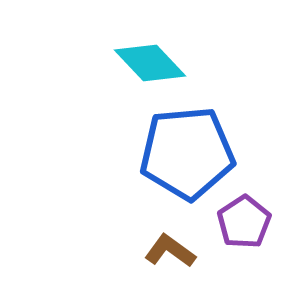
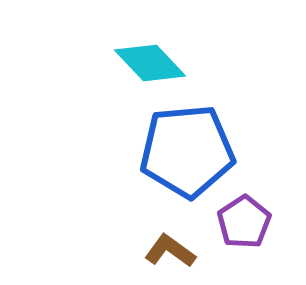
blue pentagon: moved 2 px up
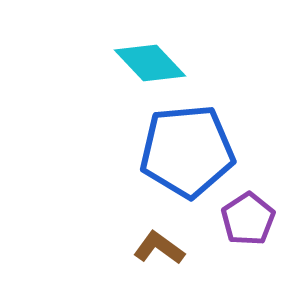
purple pentagon: moved 4 px right, 3 px up
brown L-shape: moved 11 px left, 3 px up
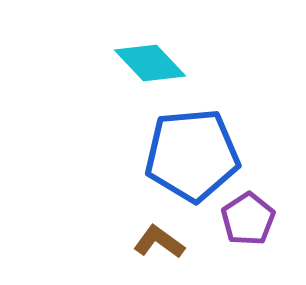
blue pentagon: moved 5 px right, 4 px down
brown L-shape: moved 6 px up
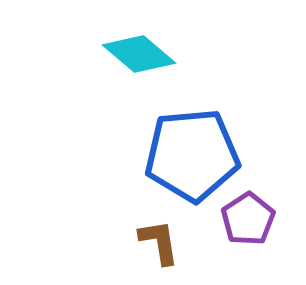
cyan diamond: moved 11 px left, 9 px up; rotated 6 degrees counterclockwise
brown L-shape: rotated 45 degrees clockwise
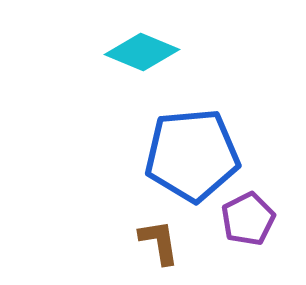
cyan diamond: moved 3 px right, 2 px up; rotated 18 degrees counterclockwise
purple pentagon: rotated 6 degrees clockwise
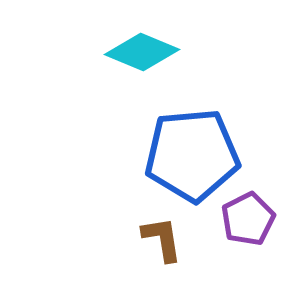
brown L-shape: moved 3 px right, 3 px up
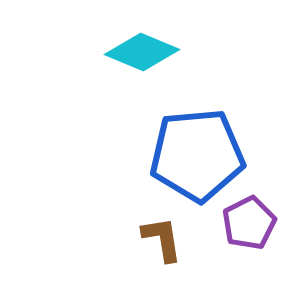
blue pentagon: moved 5 px right
purple pentagon: moved 1 px right, 4 px down
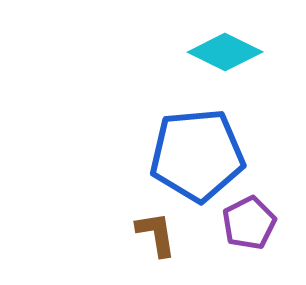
cyan diamond: moved 83 px right; rotated 4 degrees clockwise
brown L-shape: moved 6 px left, 5 px up
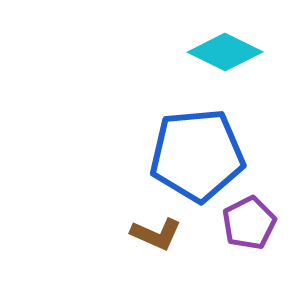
brown L-shape: rotated 123 degrees clockwise
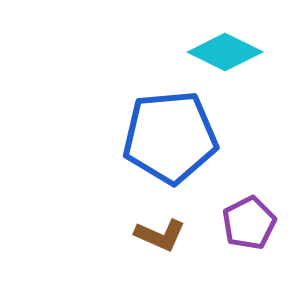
blue pentagon: moved 27 px left, 18 px up
brown L-shape: moved 4 px right, 1 px down
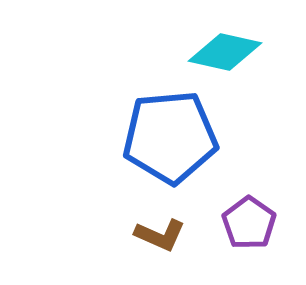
cyan diamond: rotated 14 degrees counterclockwise
purple pentagon: rotated 10 degrees counterclockwise
